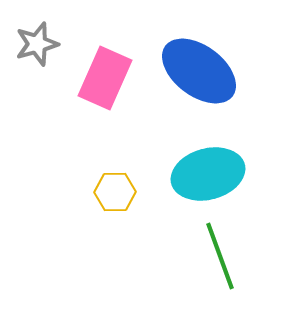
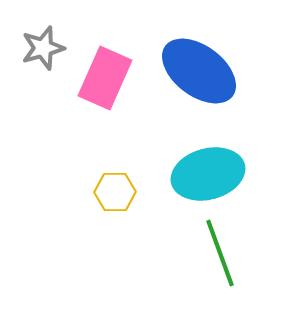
gray star: moved 6 px right, 4 px down
green line: moved 3 px up
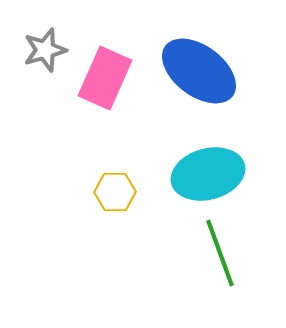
gray star: moved 2 px right, 2 px down
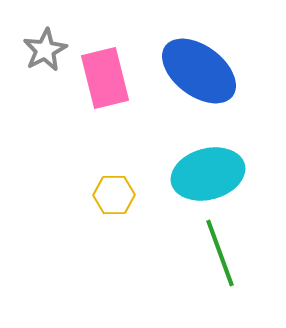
gray star: rotated 12 degrees counterclockwise
pink rectangle: rotated 38 degrees counterclockwise
yellow hexagon: moved 1 px left, 3 px down
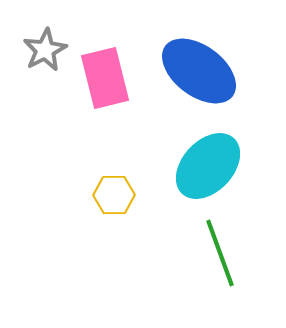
cyan ellipse: moved 8 px up; rotated 32 degrees counterclockwise
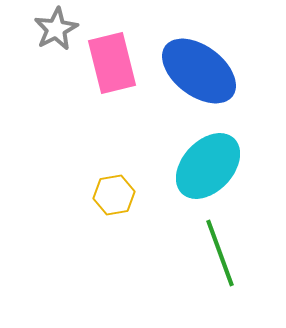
gray star: moved 11 px right, 21 px up
pink rectangle: moved 7 px right, 15 px up
yellow hexagon: rotated 9 degrees counterclockwise
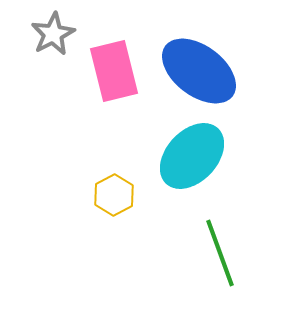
gray star: moved 3 px left, 5 px down
pink rectangle: moved 2 px right, 8 px down
cyan ellipse: moved 16 px left, 10 px up
yellow hexagon: rotated 18 degrees counterclockwise
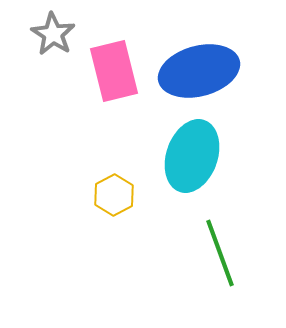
gray star: rotated 12 degrees counterclockwise
blue ellipse: rotated 52 degrees counterclockwise
cyan ellipse: rotated 24 degrees counterclockwise
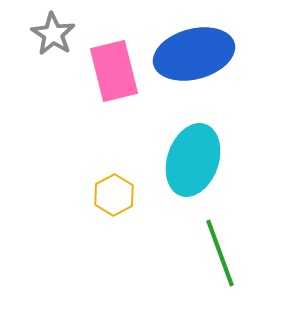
blue ellipse: moved 5 px left, 17 px up
cyan ellipse: moved 1 px right, 4 px down
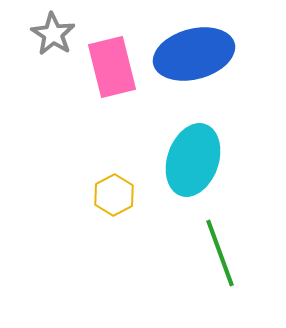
pink rectangle: moved 2 px left, 4 px up
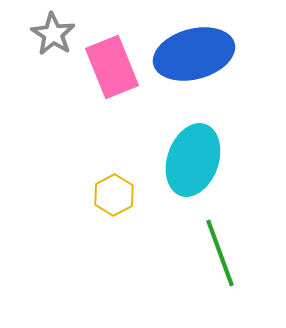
pink rectangle: rotated 8 degrees counterclockwise
